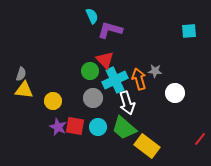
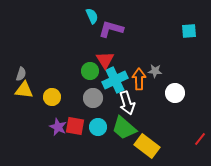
purple L-shape: moved 1 px right, 1 px up
red triangle: rotated 12 degrees clockwise
orange arrow: rotated 15 degrees clockwise
yellow circle: moved 1 px left, 4 px up
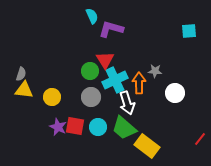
orange arrow: moved 4 px down
gray circle: moved 2 px left, 1 px up
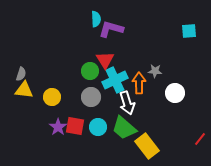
cyan semicircle: moved 4 px right, 3 px down; rotated 21 degrees clockwise
purple star: rotated 12 degrees clockwise
yellow rectangle: rotated 15 degrees clockwise
